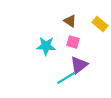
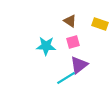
yellow rectangle: rotated 21 degrees counterclockwise
pink square: rotated 32 degrees counterclockwise
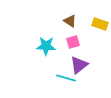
cyan line: rotated 48 degrees clockwise
